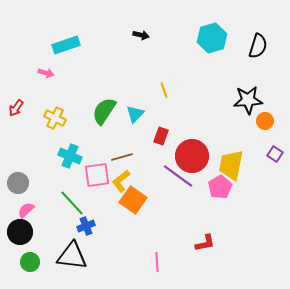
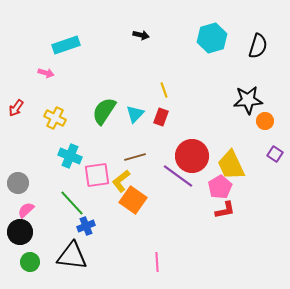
red rectangle: moved 19 px up
brown line: moved 13 px right
yellow trapezoid: rotated 36 degrees counterclockwise
red L-shape: moved 20 px right, 33 px up
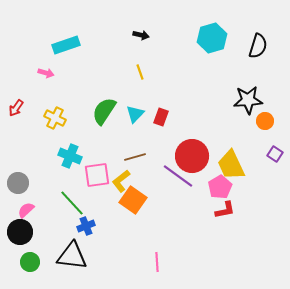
yellow line: moved 24 px left, 18 px up
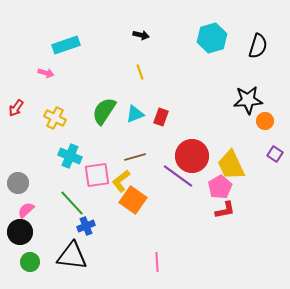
cyan triangle: rotated 24 degrees clockwise
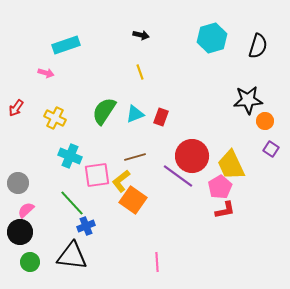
purple square: moved 4 px left, 5 px up
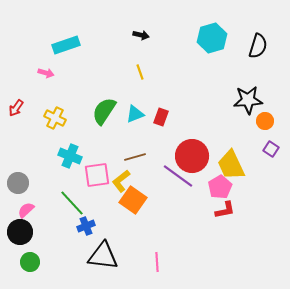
black triangle: moved 31 px right
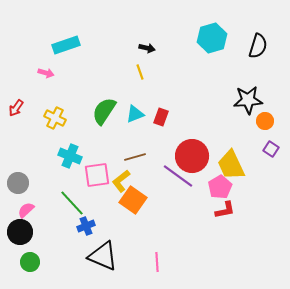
black arrow: moved 6 px right, 13 px down
black triangle: rotated 16 degrees clockwise
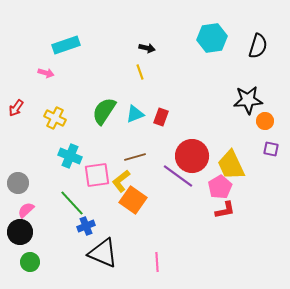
cyan hexagon: rotated 8 degrees clockwise
purple square: rotated 21 degrees counterclockwise
black triangle: moved 3 px up
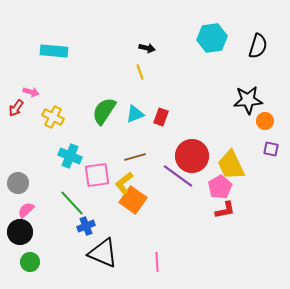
cyan rectangle: moved 12 px left, 6 px down; rotated 24 degrees clockwise
pink arrow: moved 15 px left, 19 px down
yellow cross: moved 2 px left, 1 px up
yellow L-shape: moved 3 px right, 2 px down
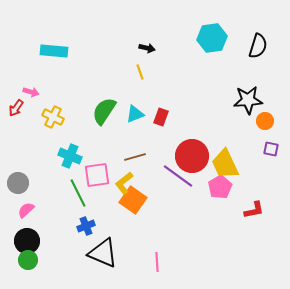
yellow trapezoid: moved 6 px left, 1 px up
green line: moved 6 px right, 10 px up; rotated 16 degrees clockwise
red L-shape: moved 29 px right
black circle: moved 7 px right, 9 px down
green circle: moved 2 px left, 2 px up
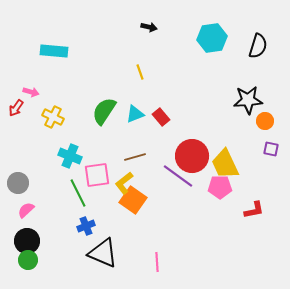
black arrow: moved 2 px right, 21 px up
red rectangle: rotated 60 degrees counterclockwise
pink pentagon: rotated 30 degrees clockwise
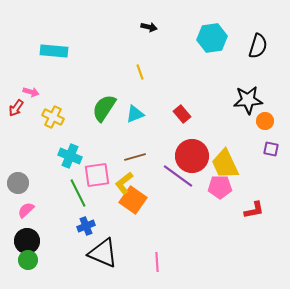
green semicircle: moved 3 px up
red rectangle: moved 21 px right, 3 px up
